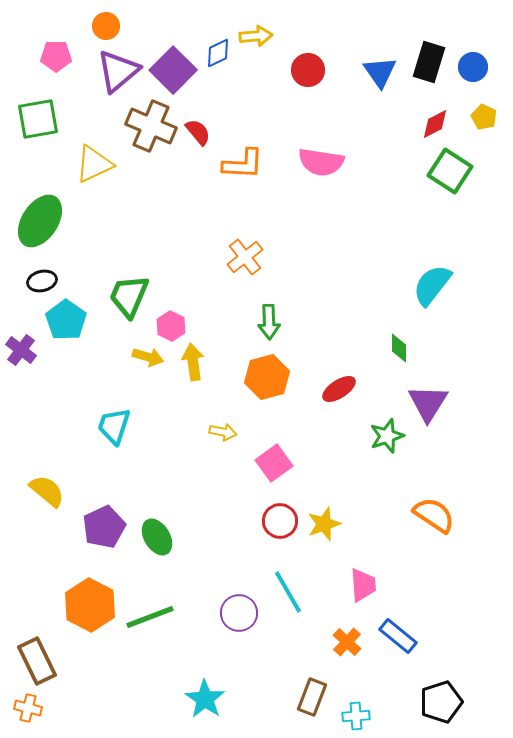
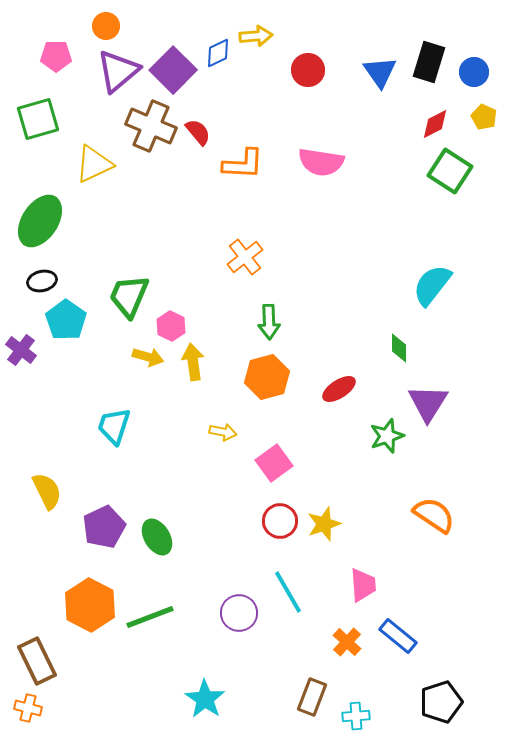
blue circle at (473, 67): moved 1 px right, 5 px down
green square at (38, 119): rotated 6 degrees counterclockwise
yellow semicircle at (47, 491): rotated 24 degrees clockwise
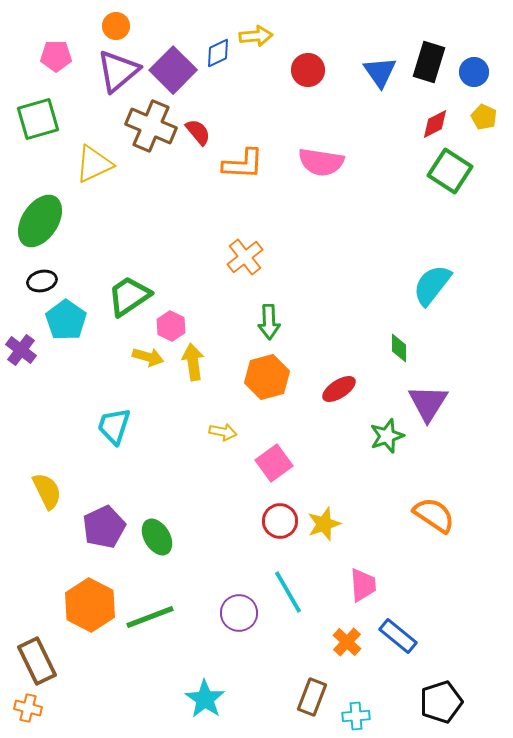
orange circle at (106, 26): moved 10 px right
green trapezoid at (129, 296): rotated 33 degrees clockwise
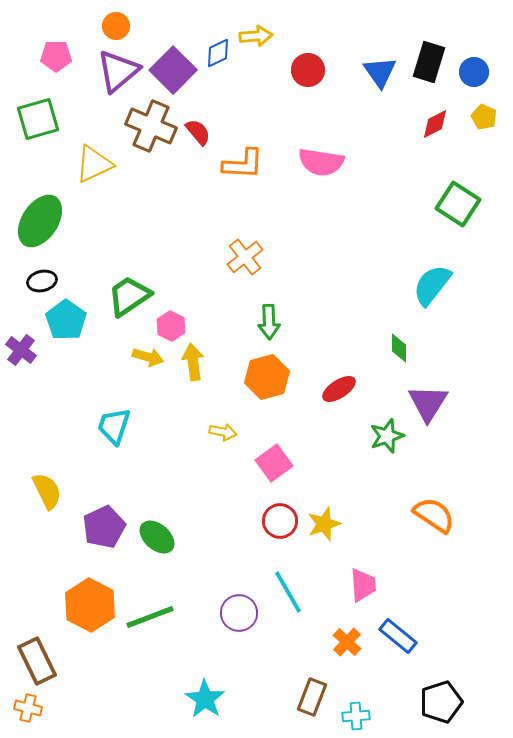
green square at (450, 171): moved 8 px right, 33 px down
green ellipse at (157, 537): rotated 18 degrees counterclockwise
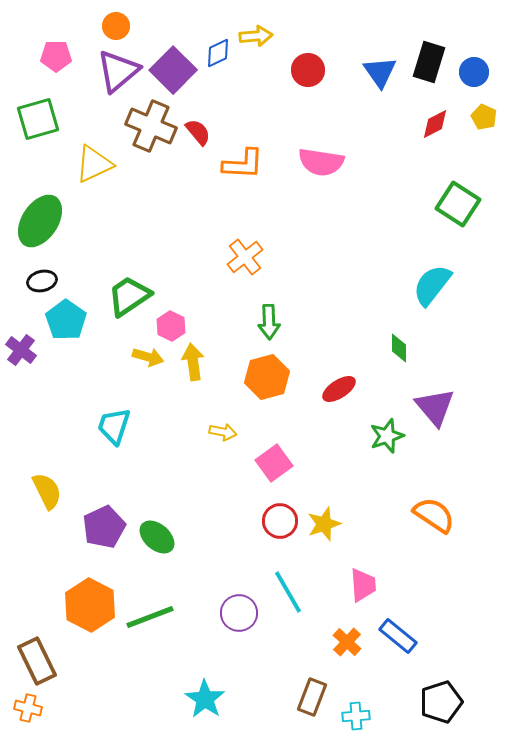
purple triangle at (428, 403): moved 7 px right, 4 px down; rotated 12 degrees counterclockwise
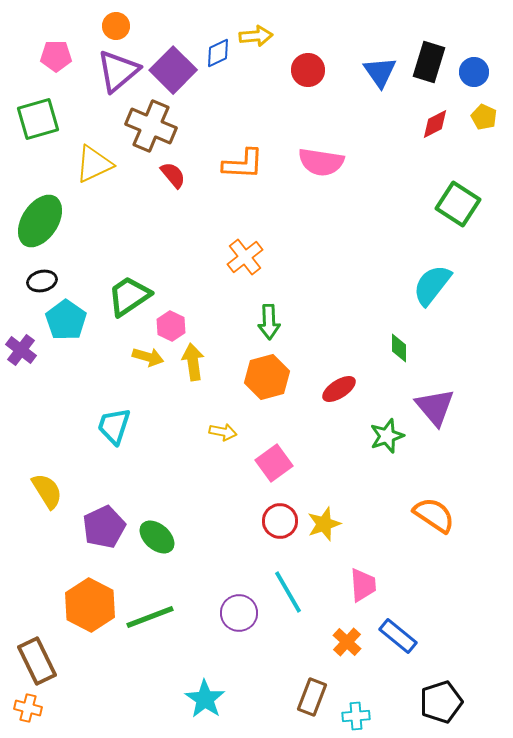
red semicircle at (198, 132): moved 25 px left, 43 px down
yellow semicircle at (47, 491): rotated 6 degrees counterclockwise
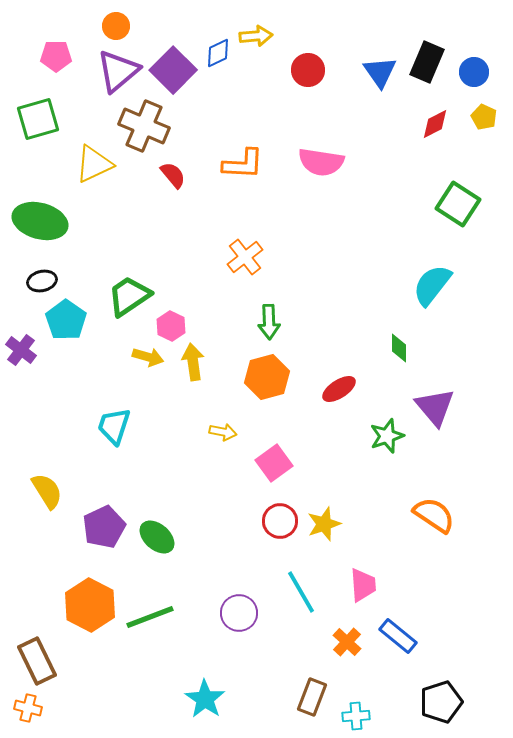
black rectangle at (429, 62): moved 2 px left; rotated 6 degrees clockwise
brown cross at (151, 126): moved 7 px left
green ellipse at (40, 221): rotated 72 degrees clockwise
cyan line at (288, 592): moved 13 px right
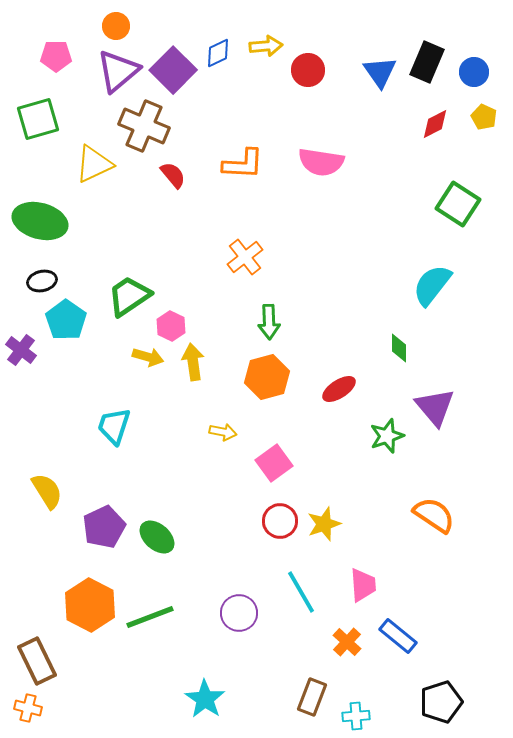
yellow arrow at (256, 36): moved 10 px right, 10 px down
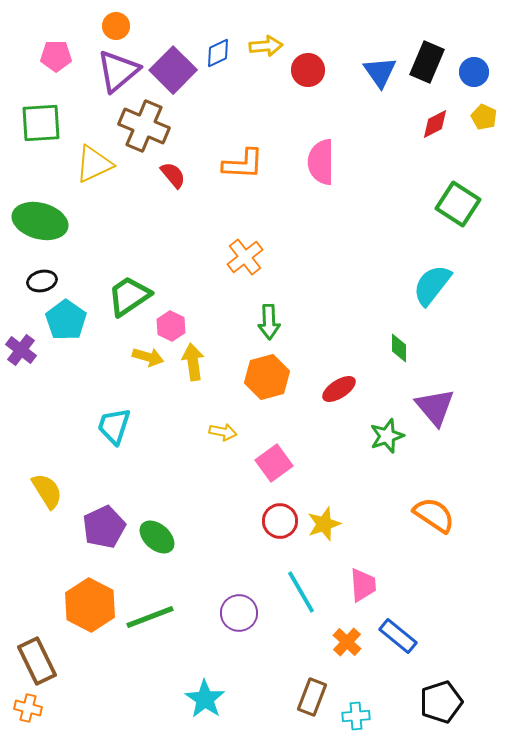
green square at (38, 119): moved 3 px right, 4 px down; rotated 12 degrees clockwise
pink semicircle at (321, 162): rotated 81 degrees clockwise
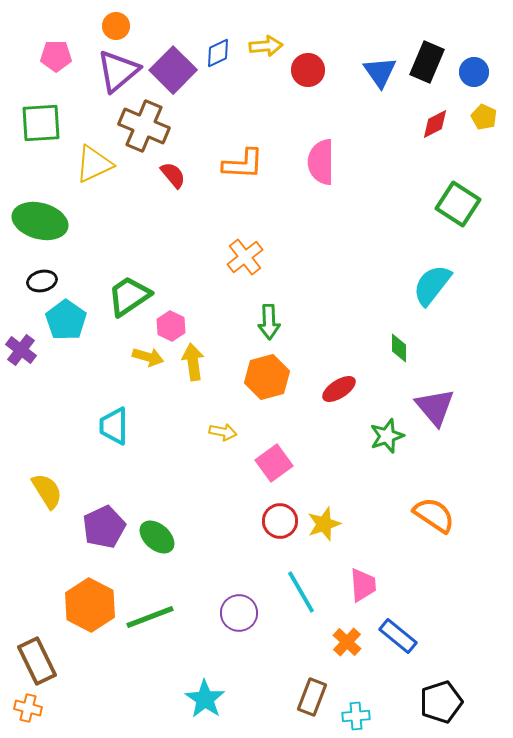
cyan trapezoid at (114, 426): rotated 18 degrees counterclockwise
